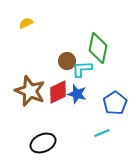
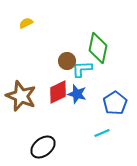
brown star: moved 9 px left, 5 px down
black ellipse: moved 4 px down; rotated 15 degrees counterclockwise
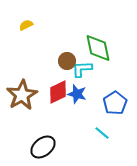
yellow semicircle: moved 2 px down
green diamond: rotated 24 degrees counterclockwise
brown star: moved 1 px right, 1 px up; rotated 20 degrees clockwise
cyan line: rotated 63 degrees clockwise
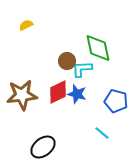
brown star: rotated 24 degrees clockwise
blue pentagon: moved 1 px right, 2 px up; rotated 25 degrees counterclockwise
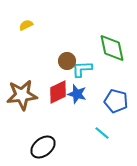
green diamond: moved 14 px right
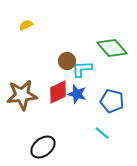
green diamond: rotated 28 degrees counterclockwise
blue pentagon: moved 4 px left
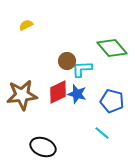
black ellipse: rotated 60 degrees clockwise
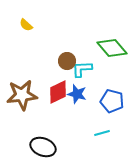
yellow semicircle: rotated 112 degrees counterclockwise
cyan line: rotated 56 degrees counterclockwise
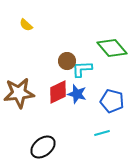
brown star: moved 3 px left, 2 px up
black ellipse: rotated 60 degrees counterclockwise
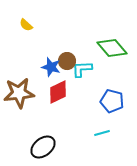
blue star: moved 26 px left, 27 px up
